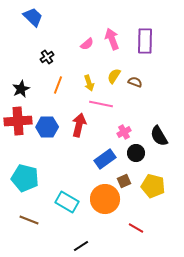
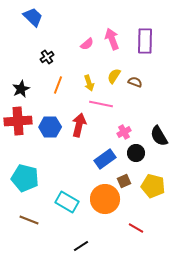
blue hexagon: moved 3 px right
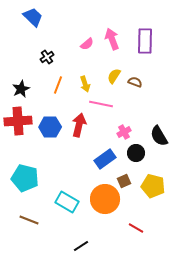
yellow arrow: moved 4 px left, 1 px down
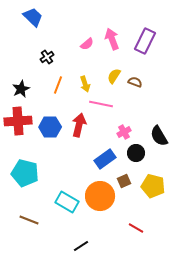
purple rectangle: rotated 25 degrees clockwise
cyan pentagon: moved 5 px up
orange circle: moved 5 px left, 3 px up
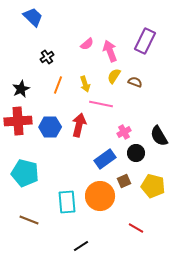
pink arrow: moved 2 px left, 12 px down
cyan rectangle: rotated 55 degrees clockwise
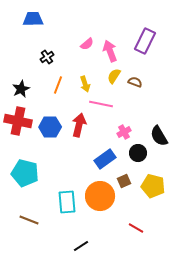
blue trapezoid: moved 2 px down; rotated 45 degrees counterclockwise
red cross: rotated 16 degrees clockwise
black circle: moved 2 px right
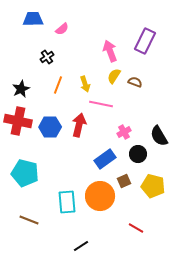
pink semicircle: moved 25 px left, 15 px up
black circle: moved 1 px down
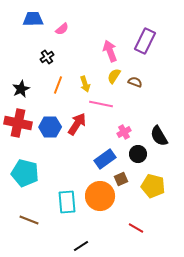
red cross: moved 2 px down
red arrow: moved 2 px left, 1 px up; rotated 20 degrees clockwise
brown square: moved 3 px left, 2 px up
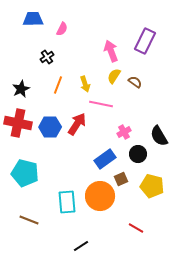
pink semicircle: rotated 24 degrees counterclockwise
pink arrow: moved 1 px right
brown semicircle: rotated 16 degrees clockwise
yellow pentagon: moved 1 px left
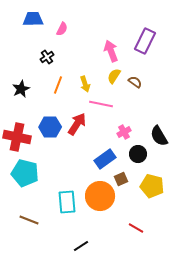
red cross: moved 1 px left, 14 px down
